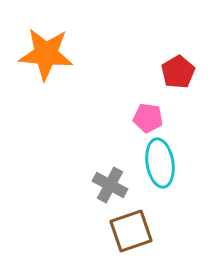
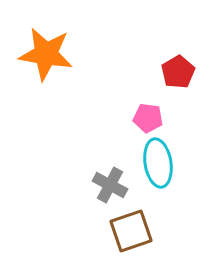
orange star: rotated 4 degrees clockwise
cyan ellipse: moved 2 px left
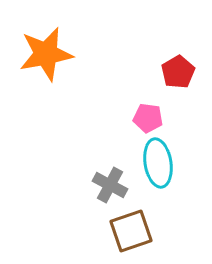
orange star: rotated 20 degrees counterclockwise
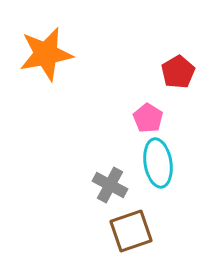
pink pentagon: rotated 24 degrees clockwise
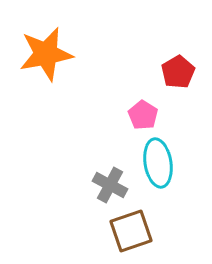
pink pentagon: moved 5 px left, 3 px up
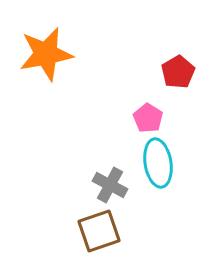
pink pentagon: moved 5 px right, 3 px down
brown square: moved 32 px left
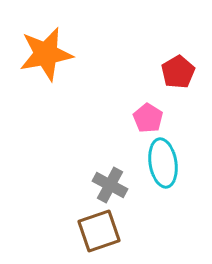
cyan ellipse: moved 5 px right
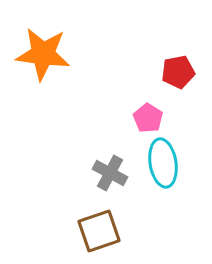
orange star: moved 3 px left; rotated 18 degrees clockwise
red pentagon: rotated 20 degrees clockwise
gray cross: moved 12 px up
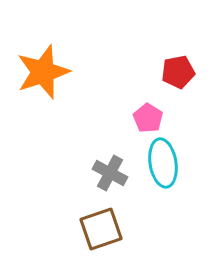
orange star: moved 18 px down; rotated 26 degrees counterclockwise
brown square: moved 2 px right, 2 px up
